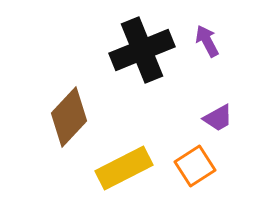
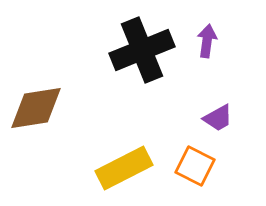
purple arrow: rotated 36 degrees clockwise
brown diamond: moved 33 px left, 9 px up; rotated 38 degrees clockwise
orange square: rotated 30 degrees counterclockwise
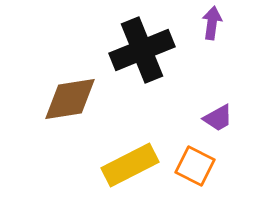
purple arrow: moved 5 px right, 18 px up
brown diamond: moved 34 px right, 9 px up
yellow rectangle: moved 6 px right, 3 px up
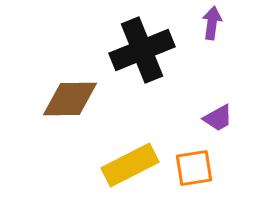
brown diamond: rotated 8 degrees clockwise
orange square: moved 1 px left, 2 px down; rotated 36 degrees counterclockwise
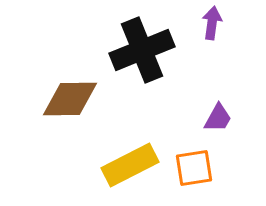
purple trapezoid: rotated 32 degrees counterclockwise
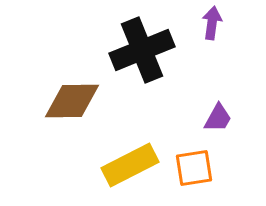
brown diamond: moved 2 px right, 2 px down
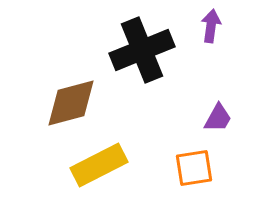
purple arrow: moved 1 px left, 3 px down
brown diamond: moved 1 px left, 2 px down; rotated 14 degrees counterclockwise
yellow rectangle: moved 31 px left
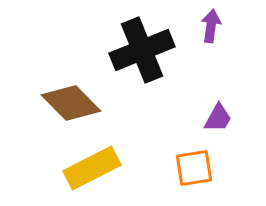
brown diamond: rotated 60 degrees clockwise
yellow rectangle: moved 7 px left, 3 px down
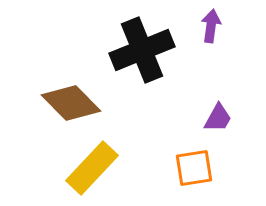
yellow rectangle: rotated 20 degrees counterclockwise
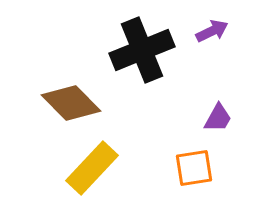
purple arrow: moved 1 px right, 5 px down; rotated 56 degrees clockwise
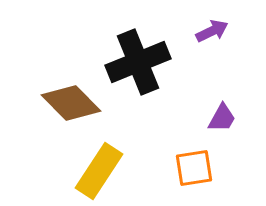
black cross: moved 4 px left, 12 px down
purple trapezoid: moved 4 px right
yellow rectangle: moved 7 px right, 3 px down; rotated 10 degrees counterclockwise
